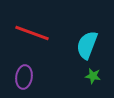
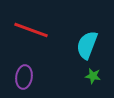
red line: moved 1 px left, 3 px up
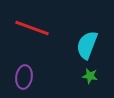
red line: moved 1 px right, 2 px up
green star: moved 3 px left
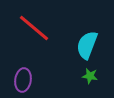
red line: moved 2 px right; rotated 20 degrees clockwise
purple ellipse: moved 1 px left, 3 px down
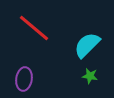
cyan semicircle: rotated 24 degrees clockwise
purple ellipse: moved 1 px right, 1 px up
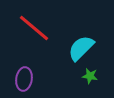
cyan semicircle: moved 6 px left, 3 px down
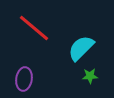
green star: rotated 14 degrees counterclockwise
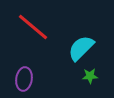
red line: moved 1 px left, 1 px up
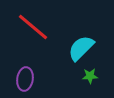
purple ellipse: moved 1 px right
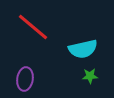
cyan semicircle: moved 2 px right, 1 px down; rotated 148 degrees counterclockwise
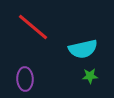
purple ellipse: rotated 10 degrees counterclockwise
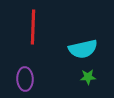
red line: rotated 52 degrees clockwise
green star: moved 2 px left, 1 px down
